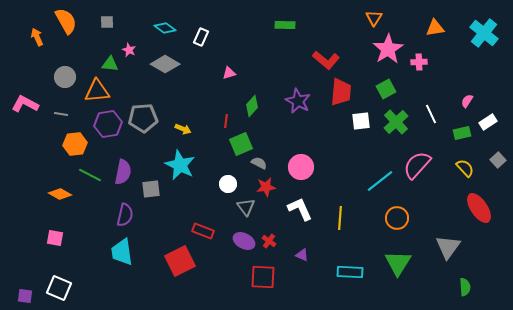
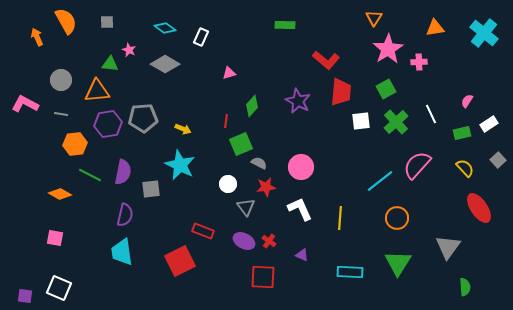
gray circle at (65, 77): moved 4 px left, 3 px down
white rectangle at (488, 122): moved 1 px right, 2 px down
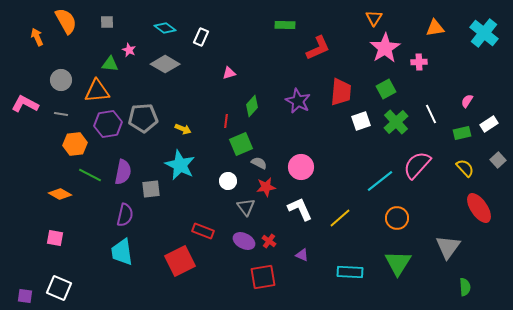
pink star at (388, 49): moved 3 px left, 1 px up
red L-shape at (326, 60): moved 8 px left, 12 px up; rotated 64 degrees counterclockwise
white square at (361, 121): rotated 12 degrees counterclockwise
white circle at (228, 184): moved 3 px up
yellow line at (340, 218): rotated 45 degrees clockwise
red square at (263, 277): rotated 12 degrees counterclockwise
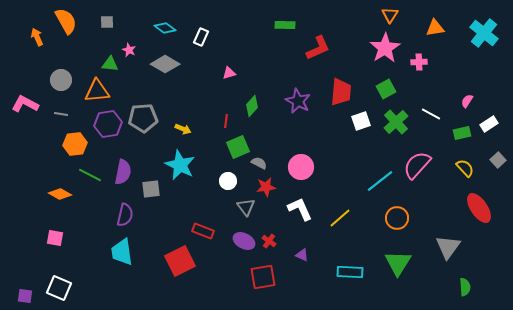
orange triangle at (374, 18): moved 16 px right, 3 px up
white line at (431, 114): rotated 36 degrees counterclockwise
green square at (241, 144): moved 3 px left, 3 px down
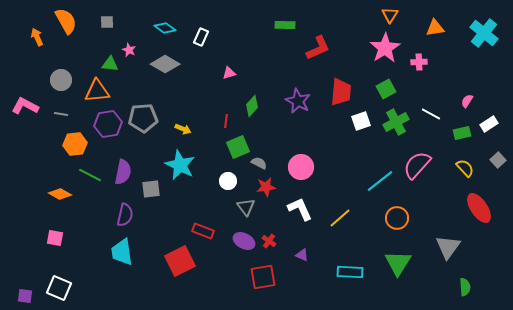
pink L-shape at (25, 104): moved 2 px down
green cross at (396, 122): rotated 15 degrees clockwise
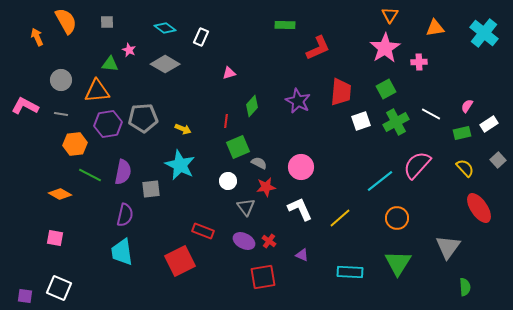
pink semicircle at (467, 101): moved 5 px down
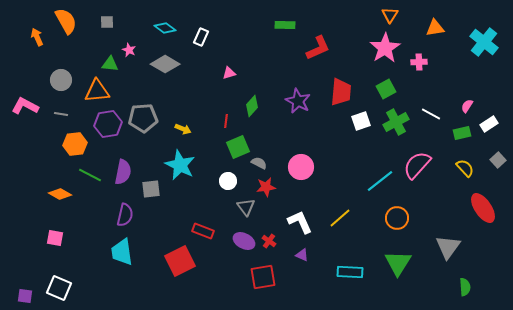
cyan cross at (484, 33): moved 9 px down
red ellipse at (479, 208): moved 4 px right
white L-shape at (300, 209): moved 13 px down
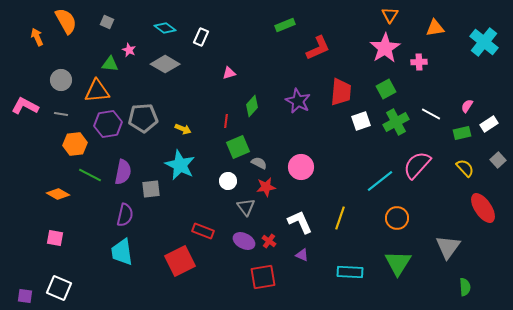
gray square at (107, 22): rotated 24 degrees clockwise
green rectangle at (285, 25): rotated 24 degrees counterclockwise
orange diamond at (60, 194): moved 2 px left
yellow line at (340, 218): rotated 30 degrees counterclockwise
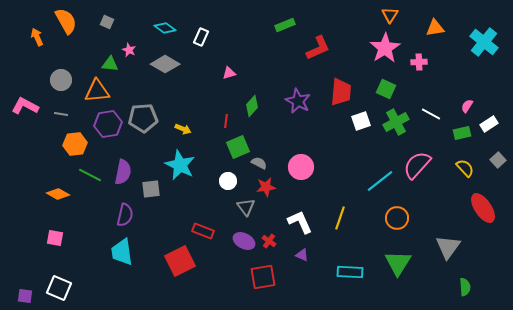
green square at (386, 89): rotated 36 degrees counterclockwise
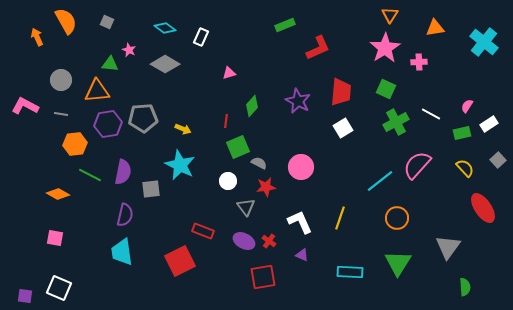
white square at (361, 121): moved 18 px left, 7 px down; rotated 12 degrees counterclockwise
